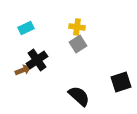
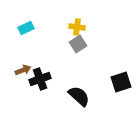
black cross: moved 3 px right, 19 px down; rotated 15 degrees clockwise
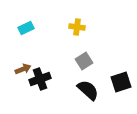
gray square: moved 6 px right, 17 px down
brown arrow: moved 1 px up
black semicircle: moved 9 px right, 6 px up
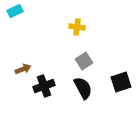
cyan rectangle: moved 11 px left, 17 px up
black cross: moved 4 px right, 7 px down
black semicircle: moved 5 px left, 2 px up; rotated 20 degrees clockwise
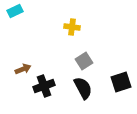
yellow cross: moved 5 px left
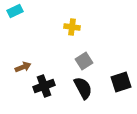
brown arrow: moved 2 px up
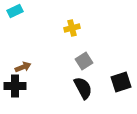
yellow cross: moved 1 px down; rotated 21 degrees counterclockwise
black cross: moved 29 px left; rotated 20 degrees clockwise
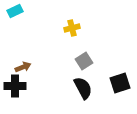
black square: moved 1 px left, 1 px down
